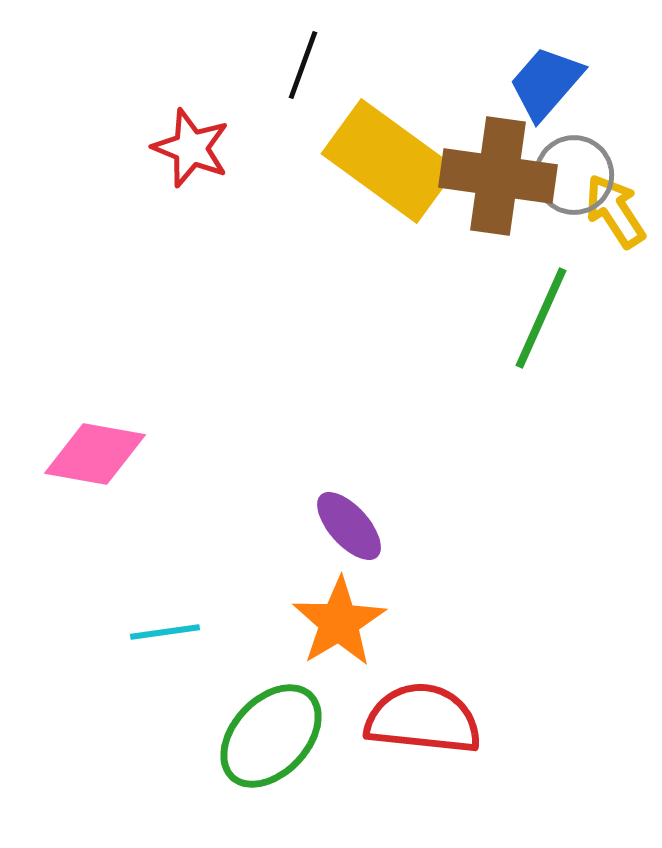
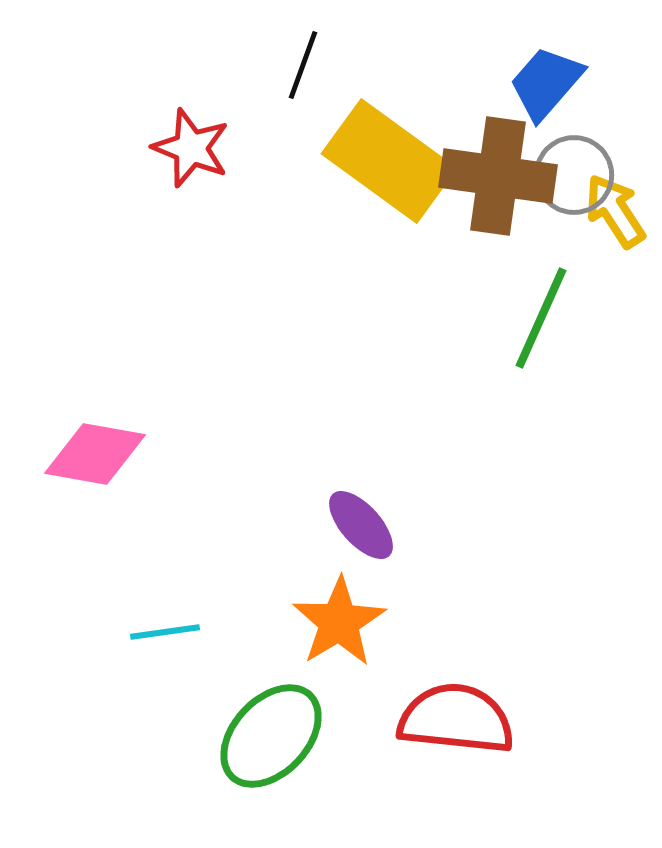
purple ellipse: moved 12 px right, 1 px up
red semicircle: moved 33 px right
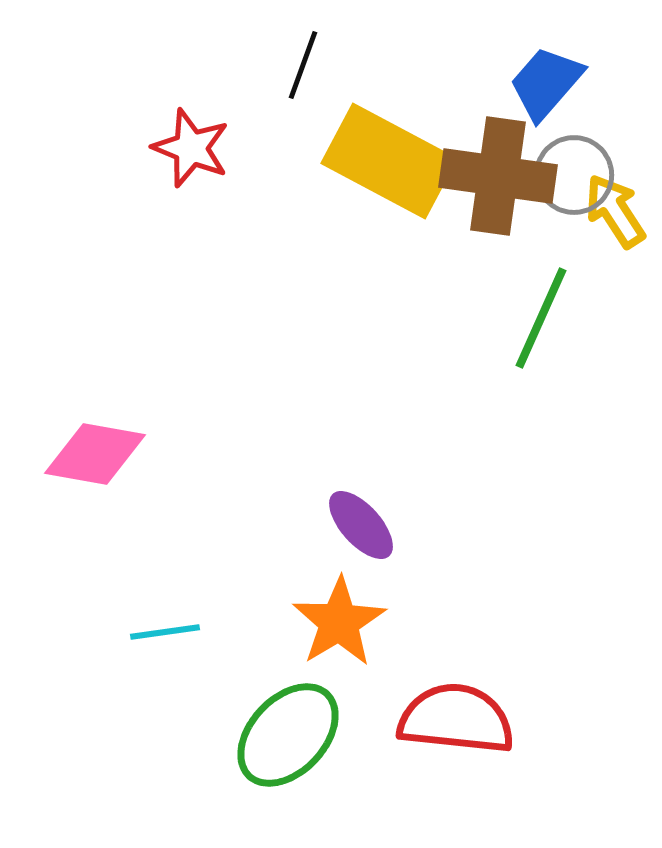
yellow rectangle: rotated 8 degrees counterclockwise
green ellipse: moved 17 px right, 1 px up
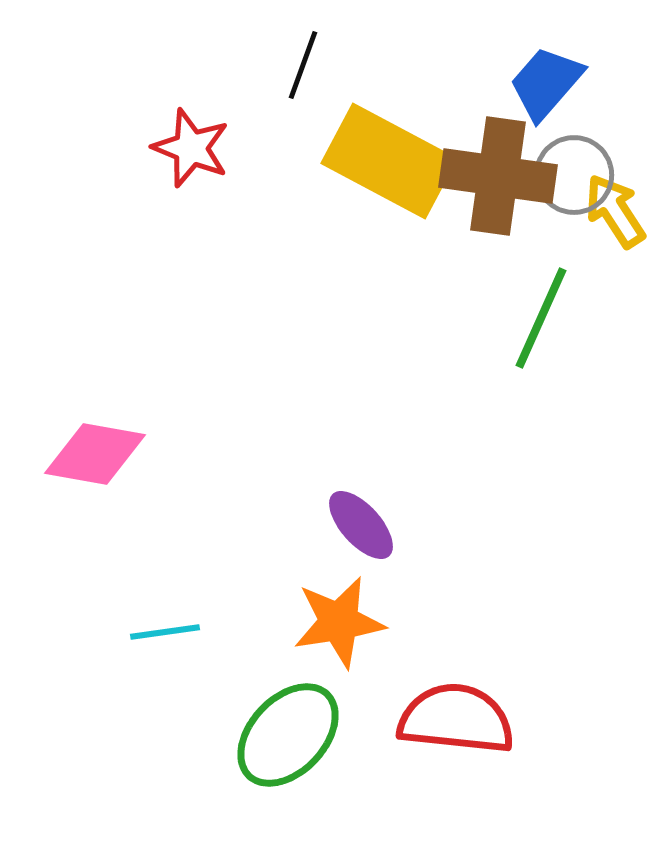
orange star: rotated 22 degrees clockwise
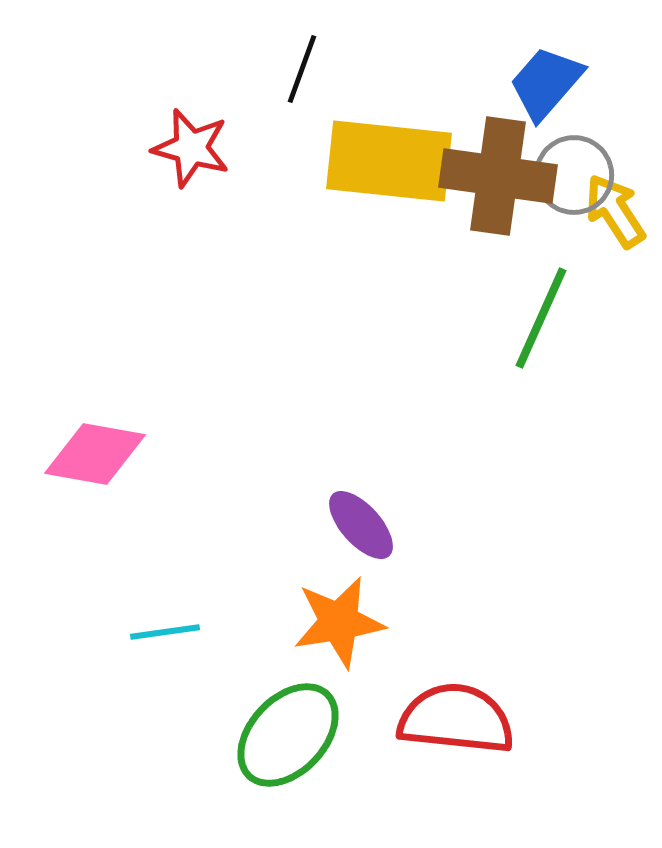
black line: moved 1 px left, 4 px down
red star: rotated 6 degrees counterclockwise
yellow rectangle: rotated 22 degrees counterclockwise
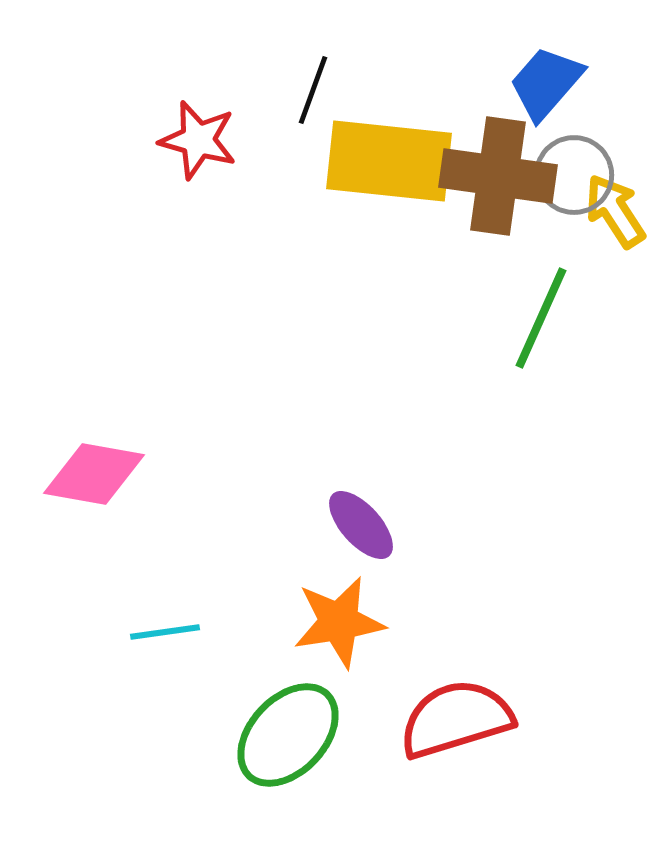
black line: moved 11 px right, 21 px down
red star: moved 7 px right, 8 px up
pink diamond: moved 1 px left, 20 px down
red semicircle: rotated 23 degrees counterclockwise
